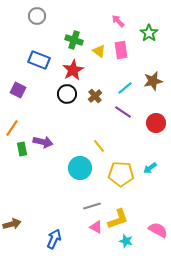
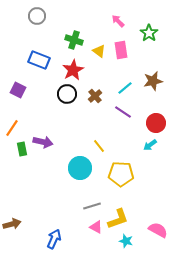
cyan arrow: moved 23 px up
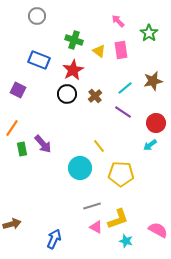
purple arrow: moved 2 px down; rotated 36 degrees clockwise
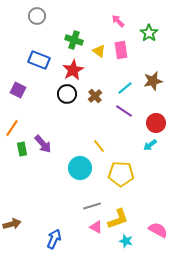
purple line: moved 1 px right, 1 px up
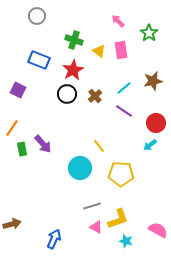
cyan line: moved 1 px left
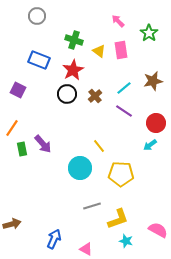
pink triangle: moved 10 px left, 22 px down
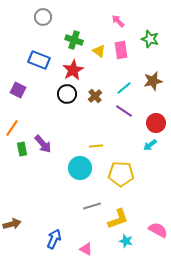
gray circle: moved 6 px right, 1 px down
green star: moved 1 px right, 6 px down; rotated 18 degrees counterclockwise
yellow line: moved 3 px left; rotated 56 degrees counterclockwise
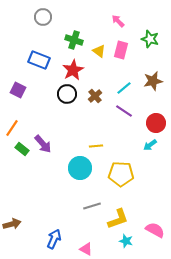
pink rectangle: rotated 24 degrees clockwise
green rectangle: rotated 40 degrees counterclockwise
pink semicircle: moved 3 px left
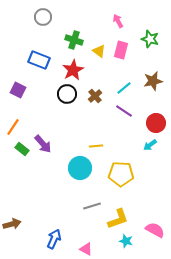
pink arrow: rotated 16 degrees clockwise
orange line: moved 1 px right, 1 px up
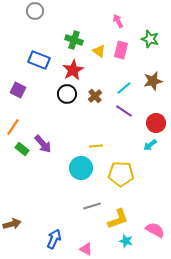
gray circle: moved 8 px left, 6 px up
cyan circle: moved 1 px right
